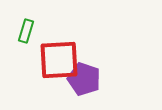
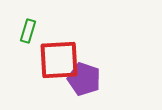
green rectangle: moved 2 px right
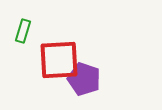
green rectangle: moved 5 px left
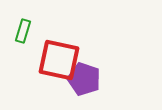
red square: rotated 15 degrees clockwise
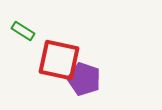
green rectangle: rotated 75 degrees counterclockwise
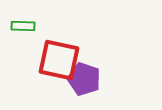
green rectangle: moved 5 px up; rotated 30 degrees counterclockwise
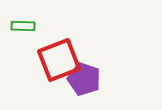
red square: rotated 33 degrees counterclockwise
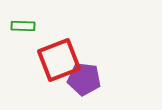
purple pentagon: rotated 12 degrees counterclockwise
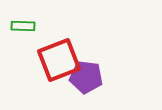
purple pentagon: moved 2 px right, 2 px up
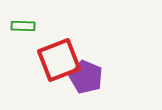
purple pentagon: rotated 16 degrees clockwise
